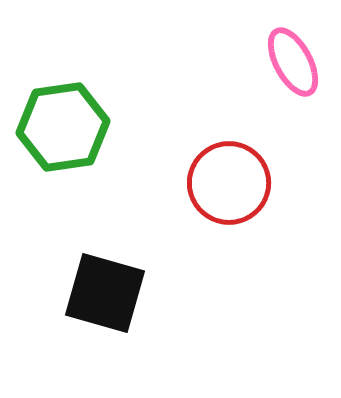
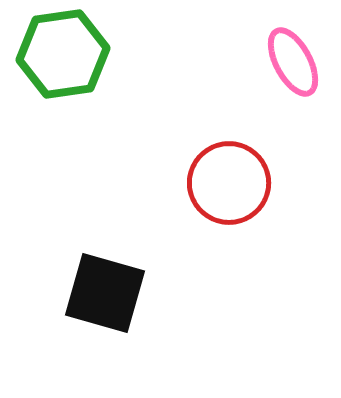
green hexagon: moved 73 px up
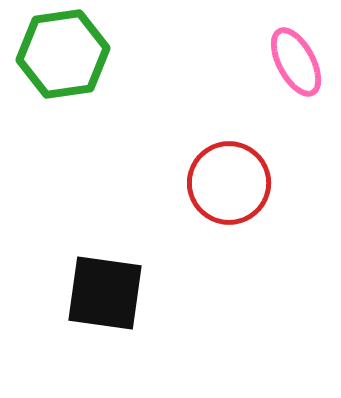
pink ellipse: moved 3 px right
black square: rotated 8 degrees counterclockwise
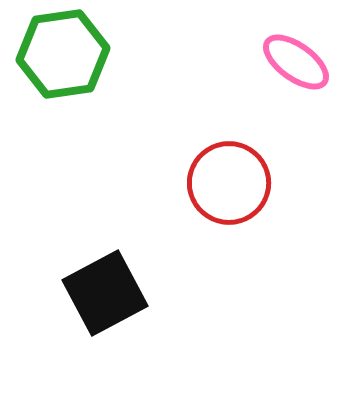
pink ellipse: rotated 26 degrees counterclockwise
black square: rotated 36 degrees counterclockwise
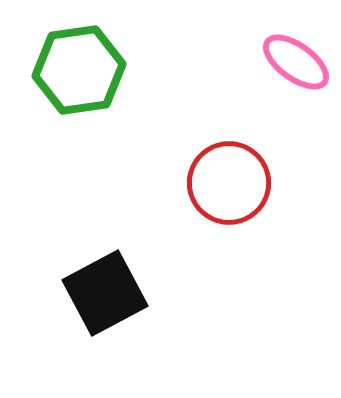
green hexagon: moved 16 px right, 16 px down
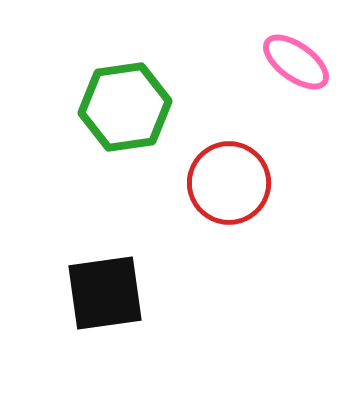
green hexagon: moved 46 px right, 37 px down
black square: rotated 20 degrees clockwise
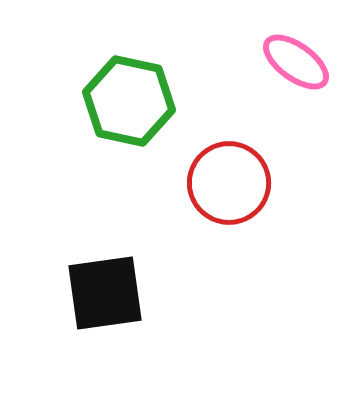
green hexagon: moved 4 px right, 6 px up; rotated 20 degrees clockwise
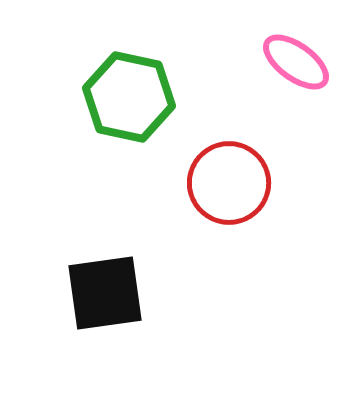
green hexagon: moved 4 px up
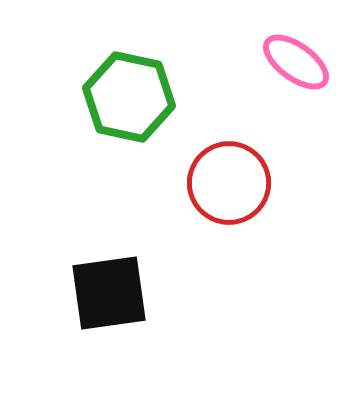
black square: moved 4 px right
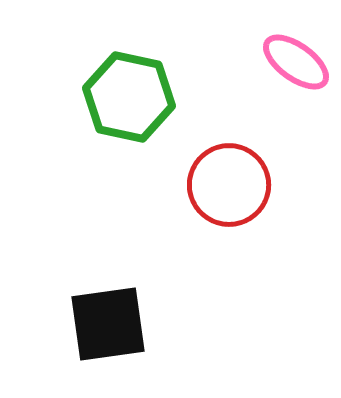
red circle: moved 2 px down
black square: moved 1 px left, 31 px down
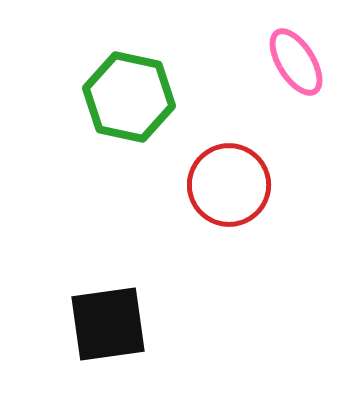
pink ellipse: rotated 22 degrees clockwise
